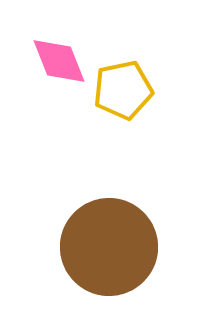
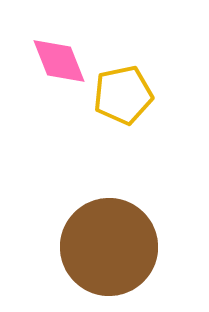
yellow pentagon: moved 5 px down
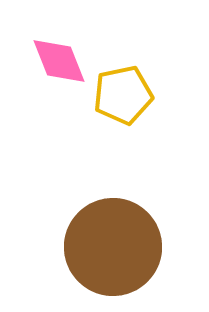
brown circle: moved 4 px right
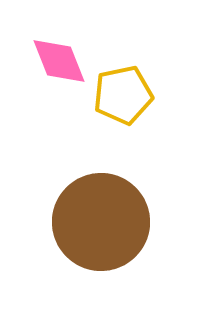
brown circle: moved 12 px left, 25 px up
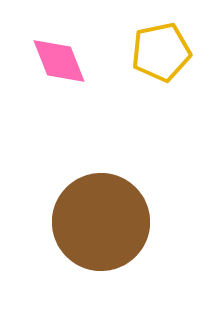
yellow pentagon: moved 38 px right, 43 px up
